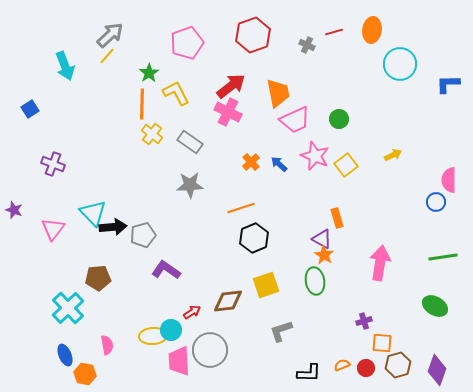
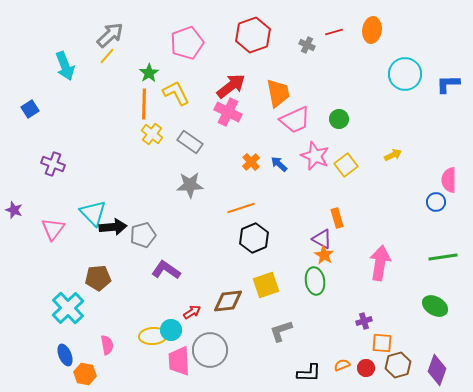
cyan circle at (400, 64): moved 5 px right, 10 px down
orange line at (142, 104): moved 2 px right
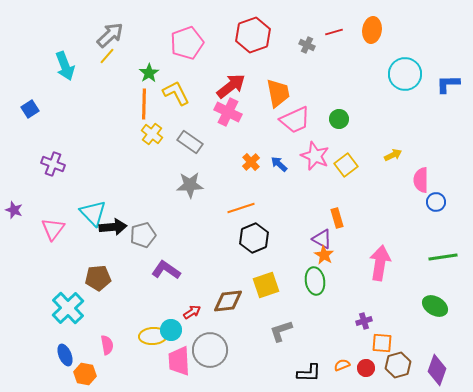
pink semicircle at (449, 180): moved 28 px left
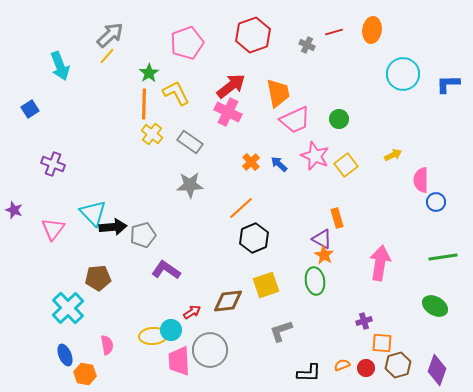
cyan arrow at (65, 66): moved 5 px left
cyan circle at (405, 74): moved 2 px left
orange line at (241, 208): rotated 24 degrees counterclockwise
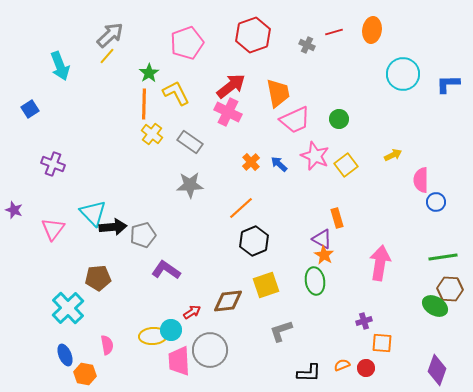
black hexagon at (254, 238): moved 3 px down
brown hexagon at (398, 365): moved 52 px right, 76 px up; rotated 20 degrees clockwise
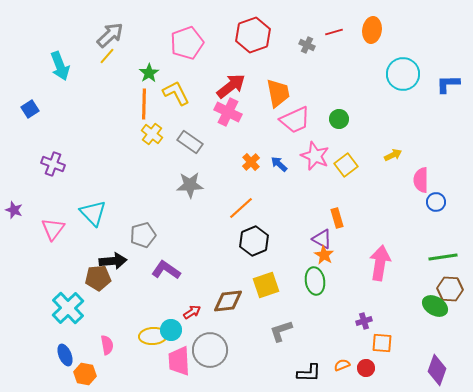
black arrow at (113, 227): moved 34 px down
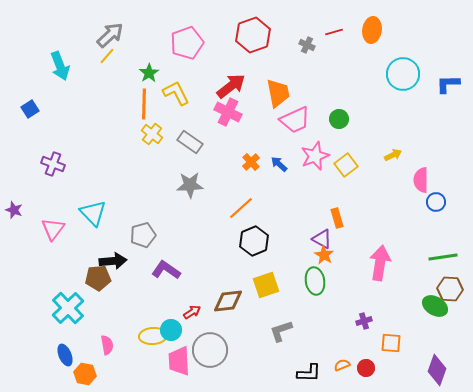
pink star at (315, 156): rotated 28 degrees clockwise
orange square at (382, 343): moved 9 px right
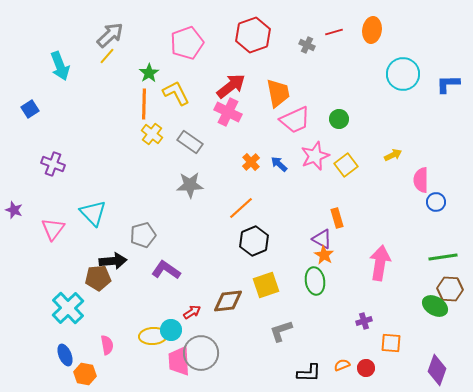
gray circle at (210, 350): moved 9 px left, 3 px down
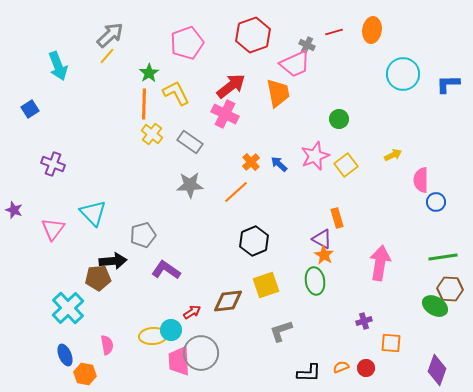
cyan arrow at (60, 66): moved 2 px left
pink cross at (228, 112): moved 3 px left, 2 px down
pink trapezoid at (295, 120): moved 56 px up
orange line at (241, 208): moved 5 px left, 16 px up
orange semicircle at (342, 365): moved 1 px left, 2 px down
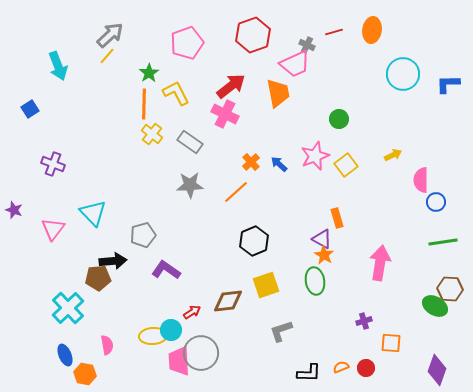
green line at (443, 257): moved 15 px up
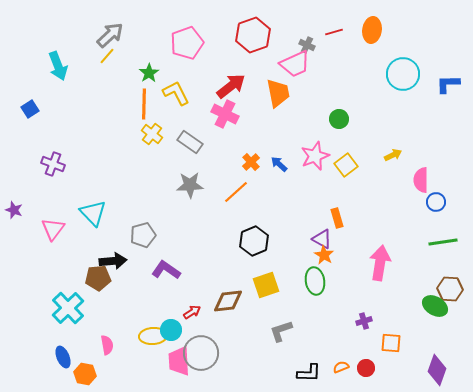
blue ellipse at (65, 355): moved 2 px left, 2 px down
